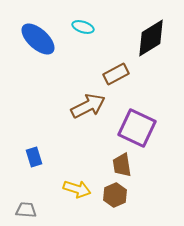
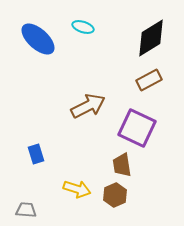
brown rectangle: moved 33 px right, 6 px down
blue rectangle: moved 2 px right, 3 px up
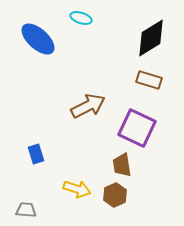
cyan ellipse: moved 2 px left, 9 px up
brown rectangle: rotated 45 degrees clockwise
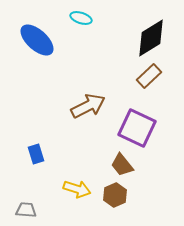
blue ellipse: moved 1 px left, 1 px down
brown rectangle: moved 4 px up; rotated 60 degrees counterclockwise
brown trapezoid: rotated 30 degrees counterclockwise
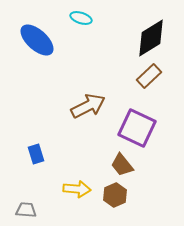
yellow arrow: rotated 12 degrees counterclockwise
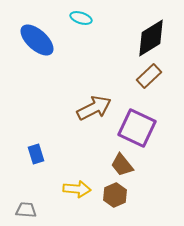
brown arrow: moved 6 px right, 2 px down
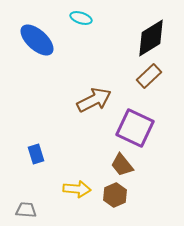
brown arrow: moved 8 px up
purple square: moved 2 px left
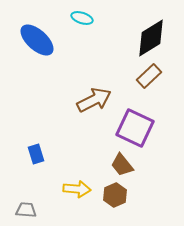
cyan ellipse: moved 1 px right
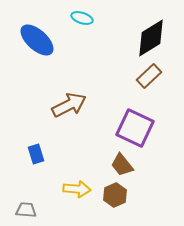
brown arrow: moved 25 px left, 5 px down
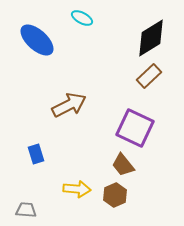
cyan ellipse: rotated 10 degrees clockwise
brown trapezoid: moved 1 px right
